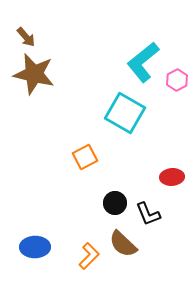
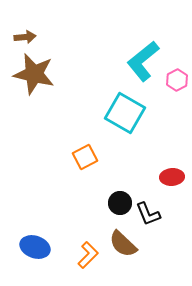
brown arrow: moved 1 px left; rotated 55 degrees counterclockwise
cyan L-shape: moved 1 px up
black circle: moved 5 px right
blue ellipse: rotated 20 degrees clockwise
orange L-shape: moved 1 px left, 1 px up
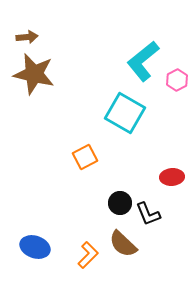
brown arrow: moved 2 px right
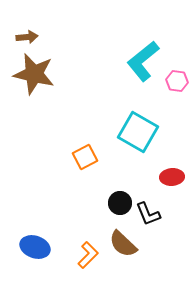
pink hexagon: moved 1 px down; rotated 25 degrees counterclockwise
cyan square: moved 13 px right, 19 px down
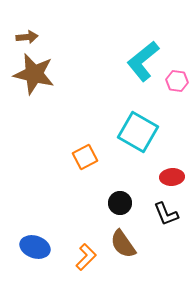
black L-shape: moved 18 px right
brown semicircle: rotated 12 degrees clockwise
orange L-shape: moved 2 px left, 2 px down
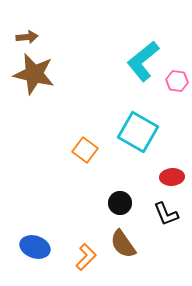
orange square: moved 7 px up; rotated 25 degrees counterclockwise
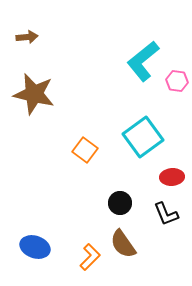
brown star: moved 20 px down
cyan square: moved 5 px right, 5 px down; rotated 24 degrees clockwise
orange L-shape: moved 4 px right
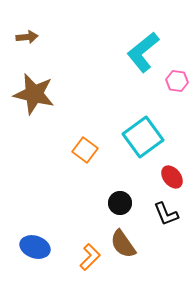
cyan L-shape: moved 9 px up
red ellipse: rotated 55 degrees clockwise
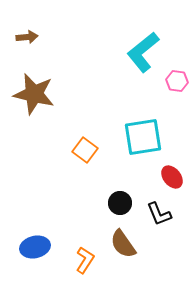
cyan square: rotated 27 degrees clockwise
black L-shape: moved 7 px left
blue ellipse: rotated 32 degrees counterclockwise
orange L-shape: moved 5 px left, 3 px down; rotated 12 degrees counterclockwise
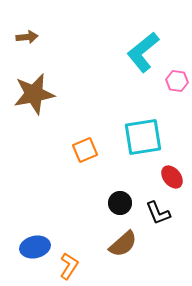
brown star: rotated 24 degrees counterclockwise
orange square: rotated 30 degrees clockwise
black L-shape: moved 1 px left, 1 px up
brown semicircle: rotated 96 degrees counterclockwise
orange L-shape: moved 16 px left, 6 px down
